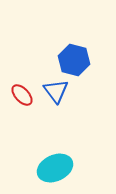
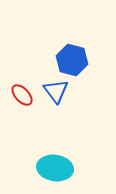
blue hexagon: moved 2 px left
cyan ellipse: rotated 32 degrees clockwise
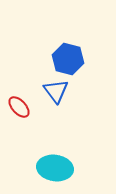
blue hexagon: moved 4 px left, 1 px up
red ellipse: moved 3 px left, 12 px down
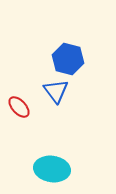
cyan ellipse: moved 3 px left, 1 px down
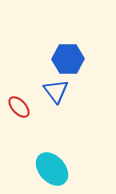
blue hexagon: rotated 16 degrees counterclockwise
cyan ellipse: rotated 40 degrees clockwise
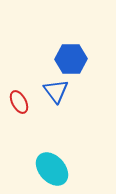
blue hexagon: moved 3 px right
red ellipse: moved 5 px up; rotated 15 degrees clockwise
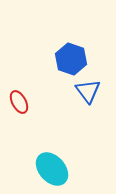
blue hexagon: rotated 20 degrees clockwise
blue triangle: moved 32 px right
